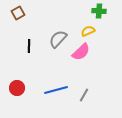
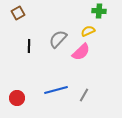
red circle: moved 10 px down
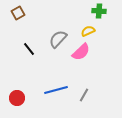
black line: moved 3 px down; rotated 40 degrees counterclockwise
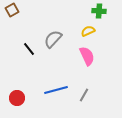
brown square: moved 6 px left, 3 px up
gray semicircle: moved 5 px left
pink semicircle: moved 6 px right, 4 px down; rotated 72 degrees counterclockwise
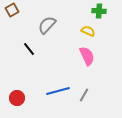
yellow semicircle: rotated 48 degrees clockwise
gray semicircle: moved 6 px left, 14 px up
blue line: moved 2 px right, 1 px down
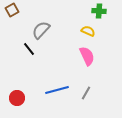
gray semicircle: moved 6 px left, 5 px down
blue line: moved 1 px left, 1 px up
gray line: moved 2 px right, 2 px up
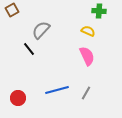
red circle: moved 1 px right
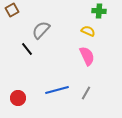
black line: moved 2 px left
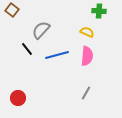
brown square: rotated 24 degrees counterclockwise
yellow semicircle: moved 1 px left, 1 px down
pink semicircle: rotated 30 degrees clockwise
blue line: moved 35 px up
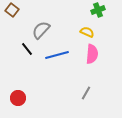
green cross: moved 1 px left, 1 px up; rotated 24 degrees counterclockwise
pink semicircle: moved 5 px right, 2 px up
